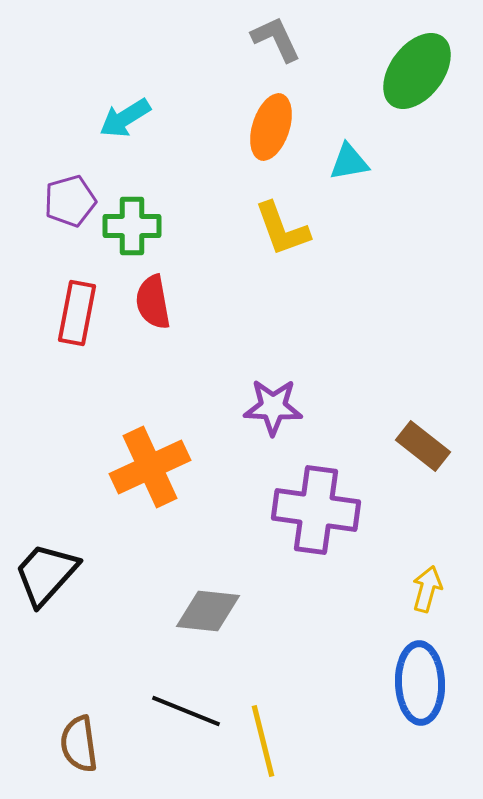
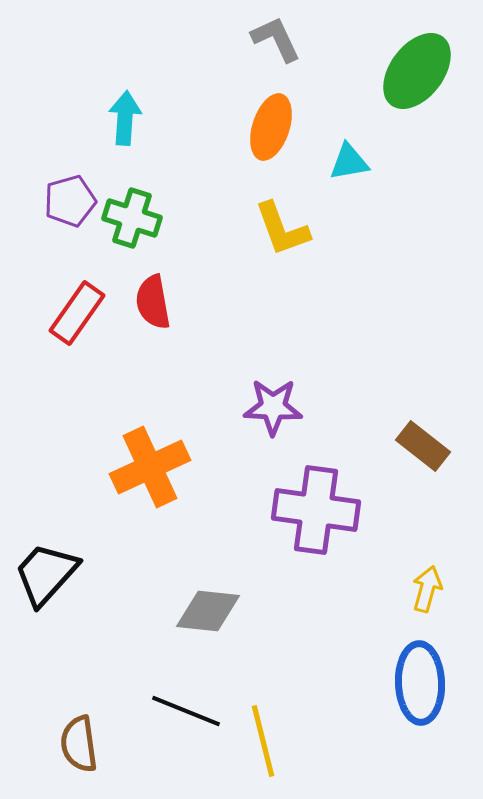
cyan arrow: rotated 126 degrees clockwise
green cross: moved 8 px up; rotated 18 degrees clockwise
red rectangle: rotated 24 degrees clockwise
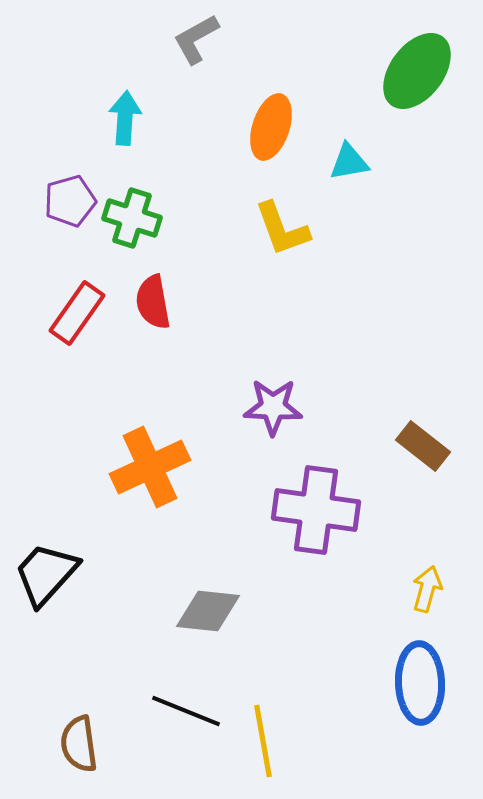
gray L-shape: moved 80 px left; rotated 94 degrees counterclockwise
yellow line: rotated 4 degrees clockwise
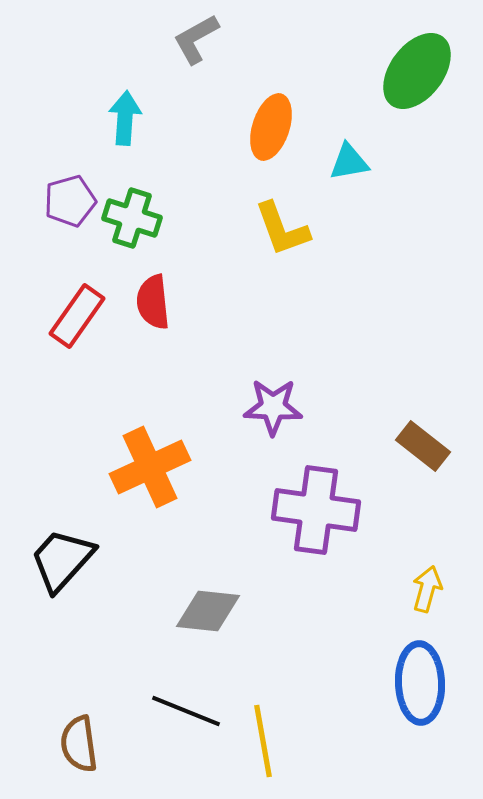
red semicircle: rotated 4 degrees clockwise
red rectangle: moved 3 px down
black trapezoid: moved 16 px right, 14 px up
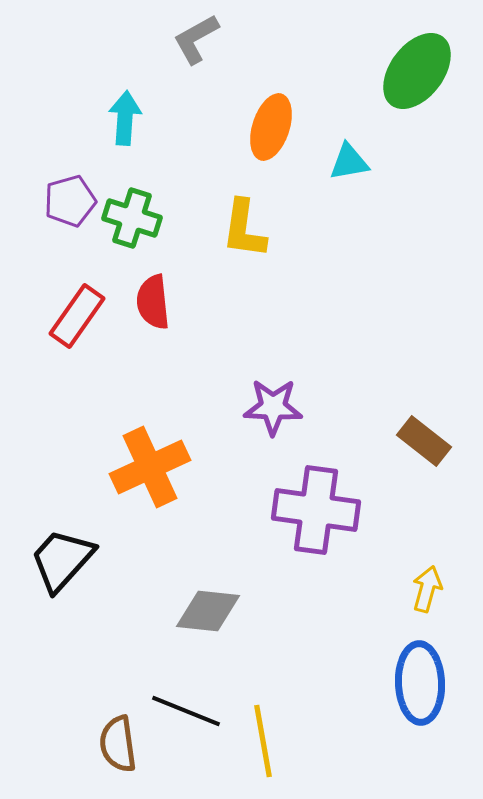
yellow L-shape: moved 38 px left; rotated 28 degrees clockwise
brown rectangle: moved 1 px right, 5 px up
brown semicircle: moved 39 px right
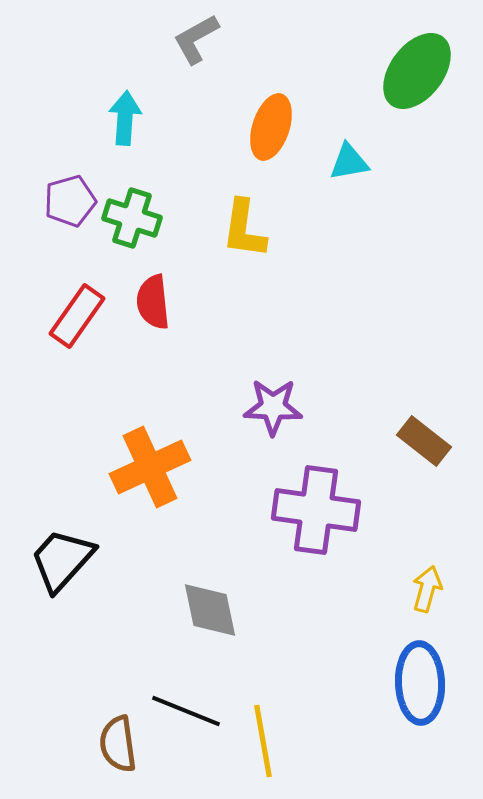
gray diamond: moved 2 px right, 1 px up; rotated 72 degrees clockwise
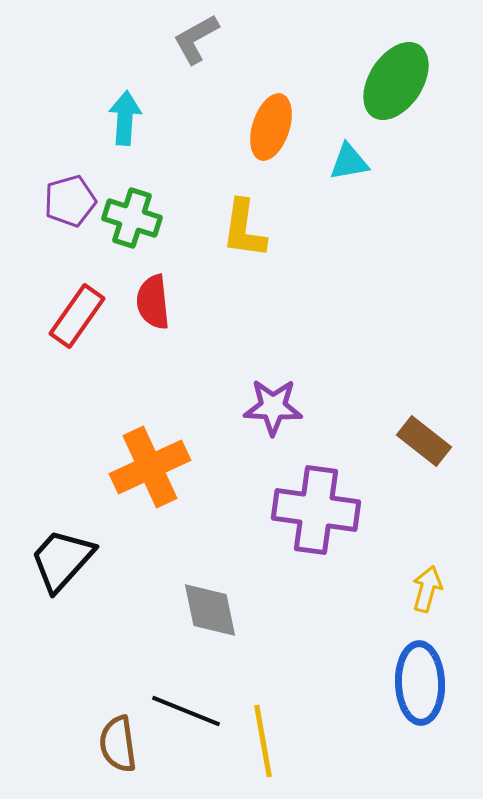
green ellipse: moved 21 px left, 10 px down; rotated 4 degrees counterclockwise
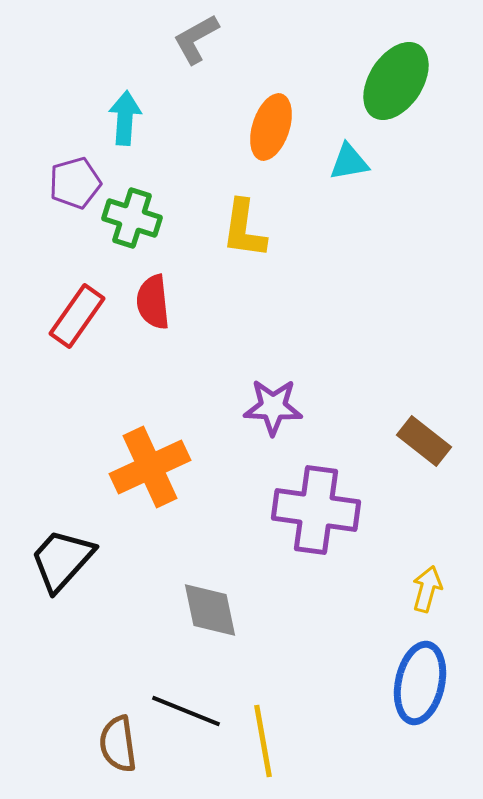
purple pentagon: moved 5 px right, 18 px up
blue ellipse: rotated 14 degrees clockwise
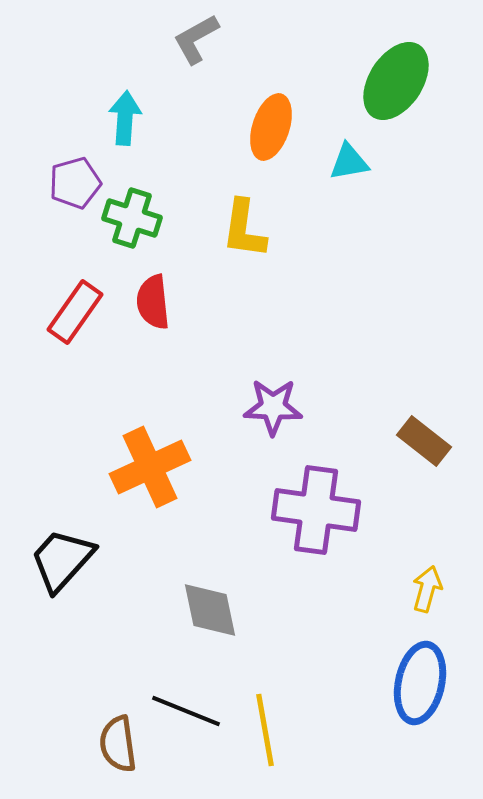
red rectangle: moved 2 px left, 4 px up
yellow line: moved 2 px right, 11 px up
